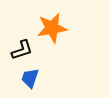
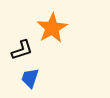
orange star: rotated 20 degrees counterclockwise
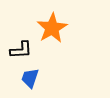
black L-shape: moved 1 px left; rotated 15 degrees clockwise
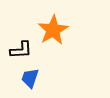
orange star: moved 1 px right, 2 px down
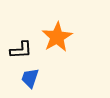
orange star: moved 4 px right, 7 px down
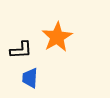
blue trapezoid: rotated 15 degrees counterclockwise
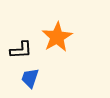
blue trapezoid: rotated 15 degrees clockwise
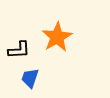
black L-shape: moved 2 px left
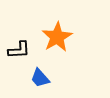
blue trapezoid: moved 10 px right; rotated 60 degrees counterclockwise
